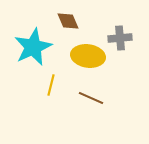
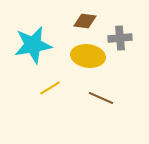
brown diamond: moved 17 px right; rotated 60 degrees counterclockwise
cyan star: moved 2 px up; rotated 15 degrees clockwise
yellow line: moved 1 px left, 3 px down; rotated 45 degrees clockwise
brown line: moved 10 px right
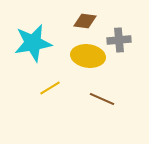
gray cross: moved 1 px left, 2 px down
cyan star: moved 2 px up
brown line: moved 1 px right, 1 px down
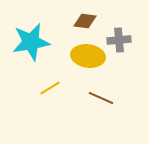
cyan star: moved 2 px left, 1 px up
brown line: moved 1 px left, 1 px up
